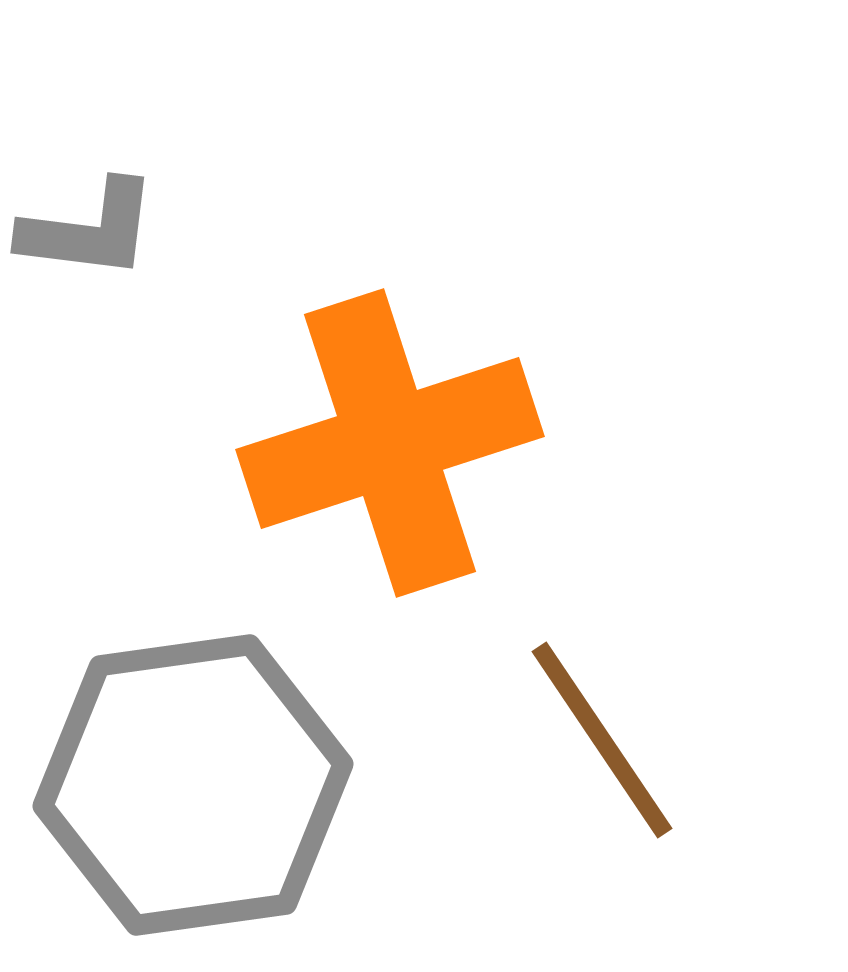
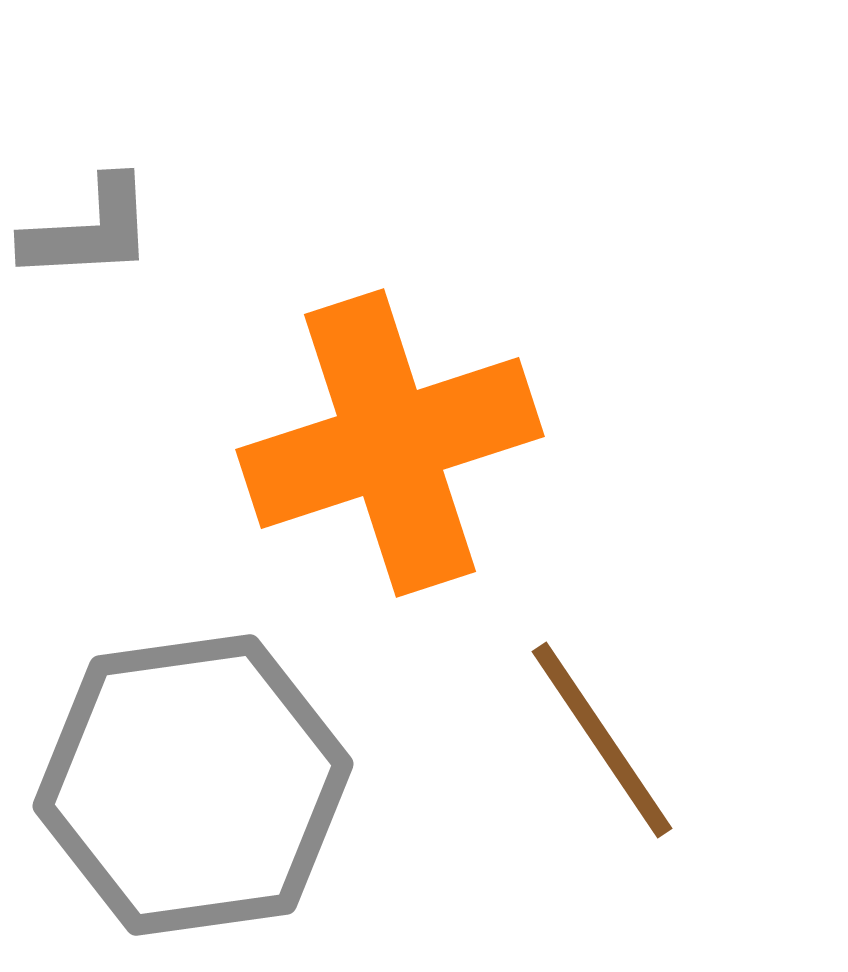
gray L-shape: rotated 10 degrees counterclockwise
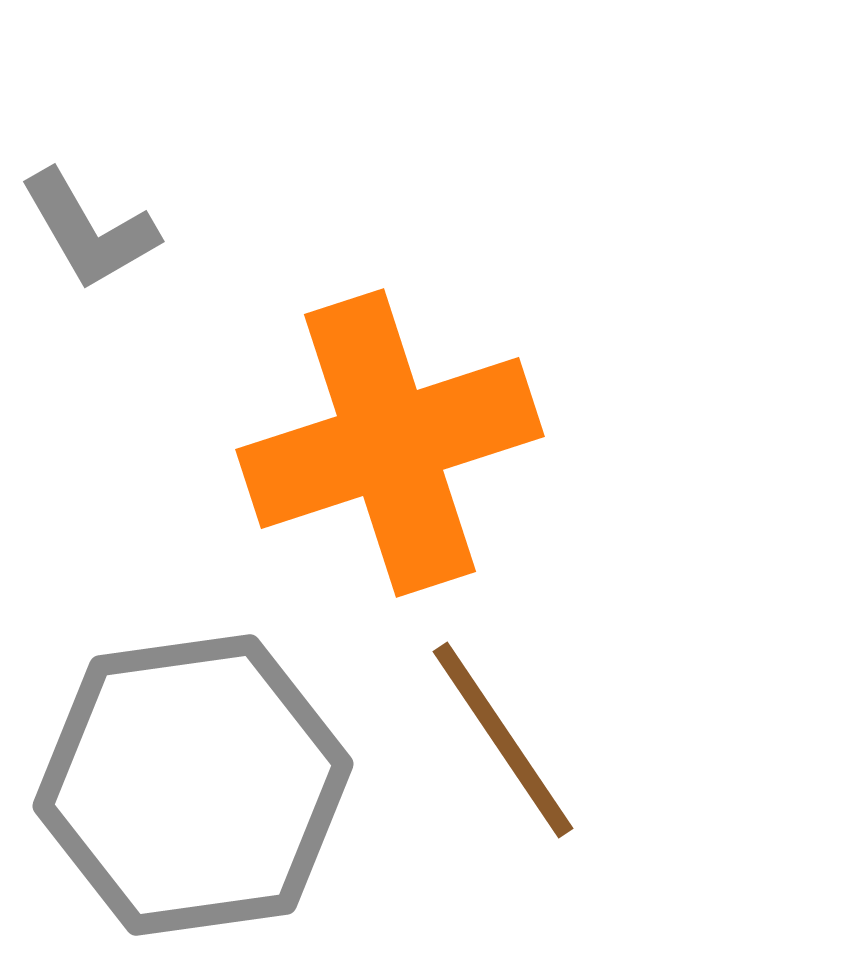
gray L-shape: rotated 63 degrees clockwise
brown line: moved 99 px left
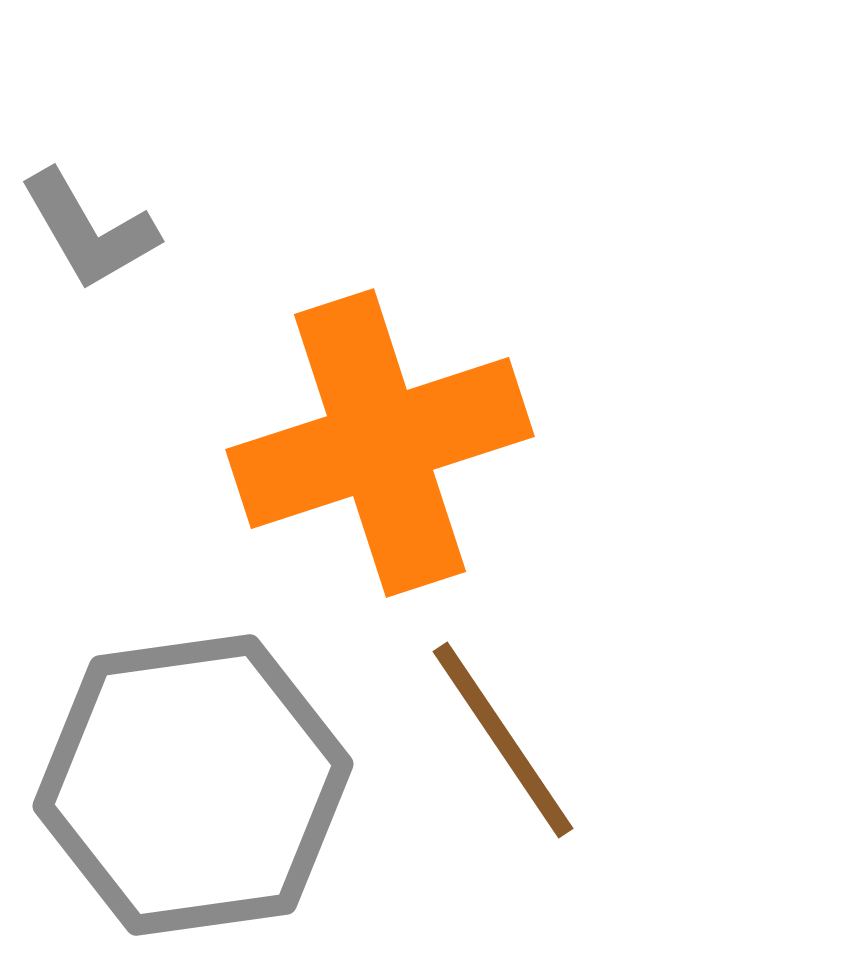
orange cross: moved 10 px left
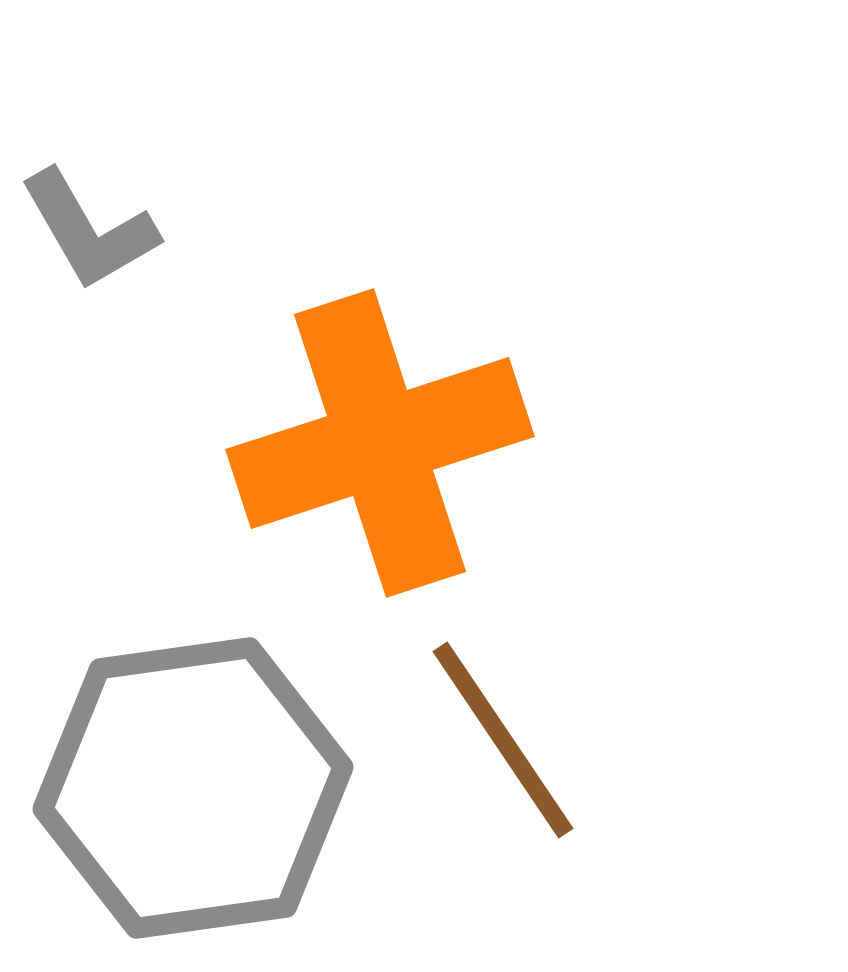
gray hexagon: moved 3 px down
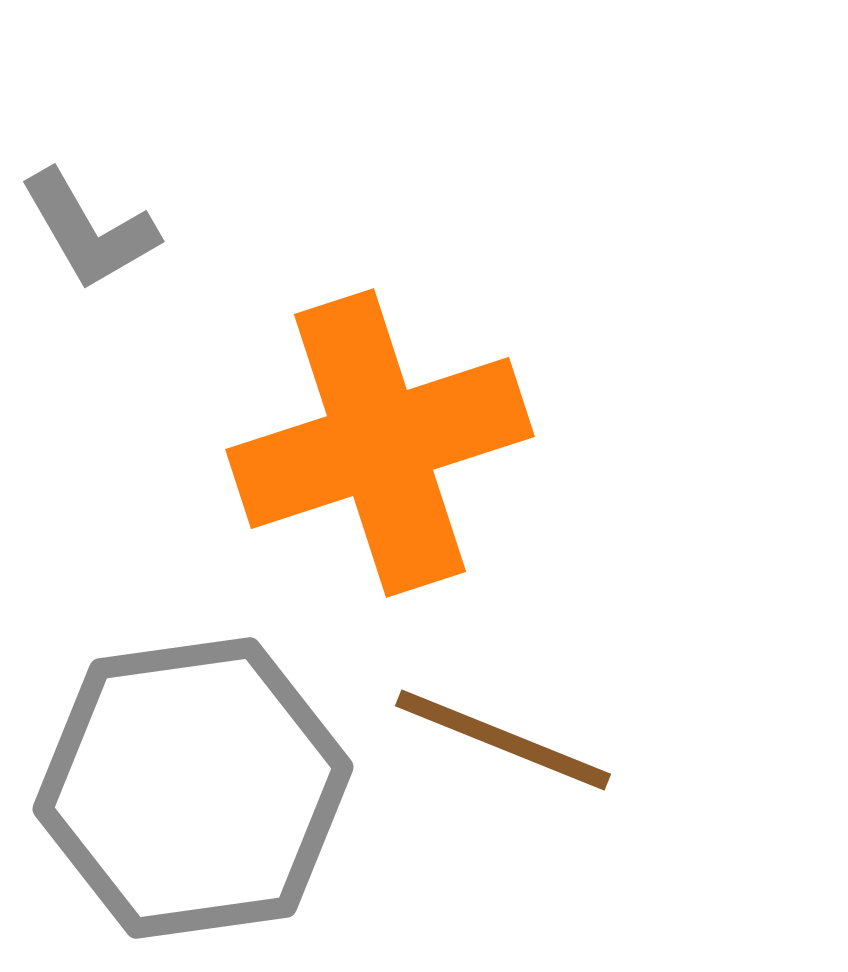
brown line: rotated 34 degrees counterclockwise
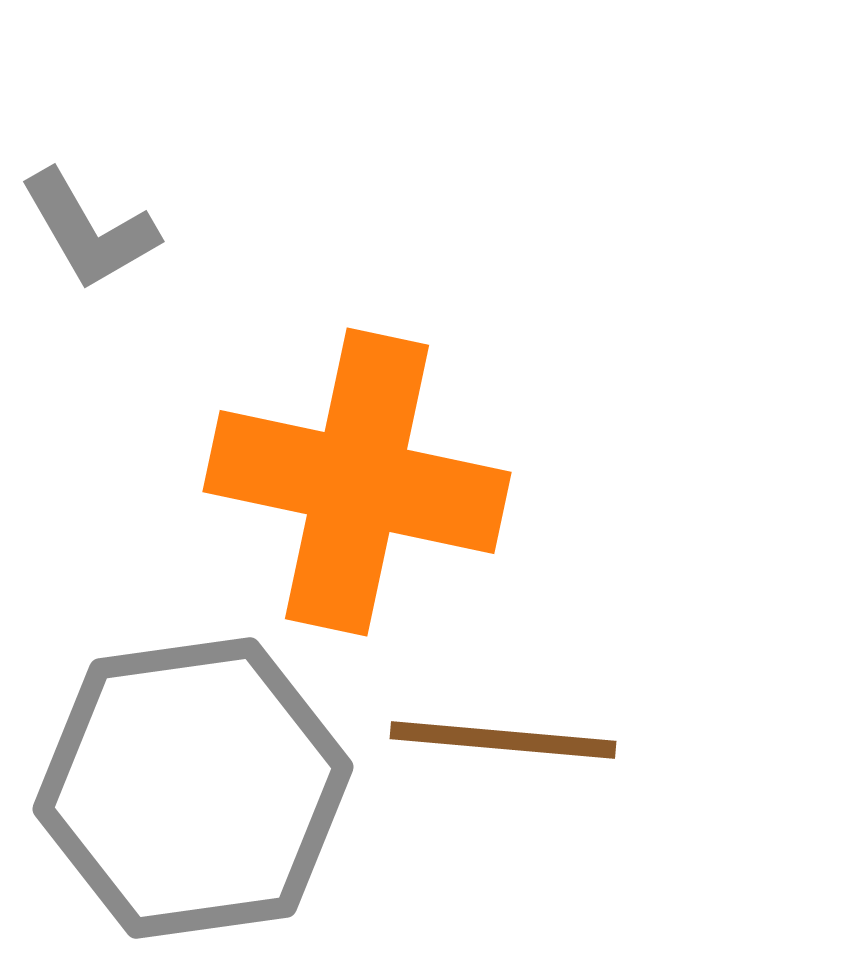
orange cross: moved 23 px left, 39 px down; rotated 30 degrees clockwise
brown line: rotated 17 degrees counterclockwise
